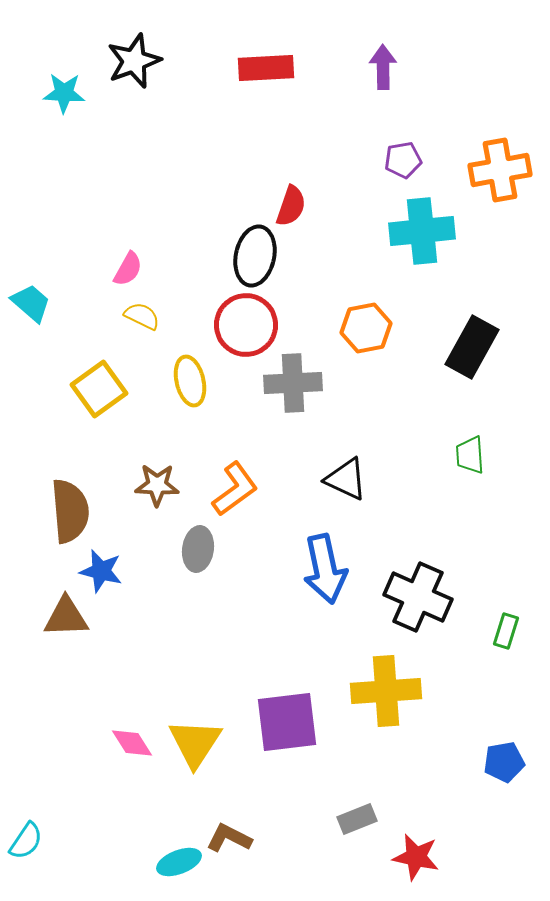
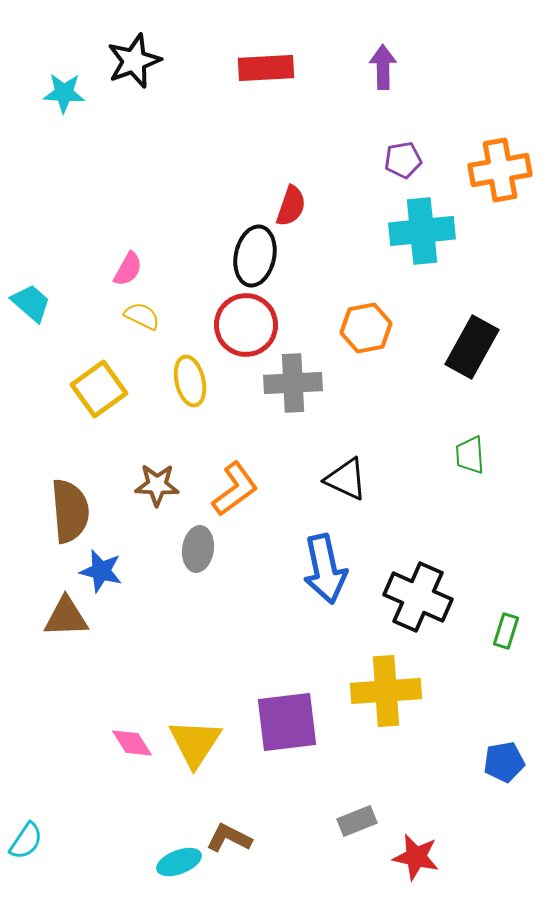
gray rectangle: moved 2 px down
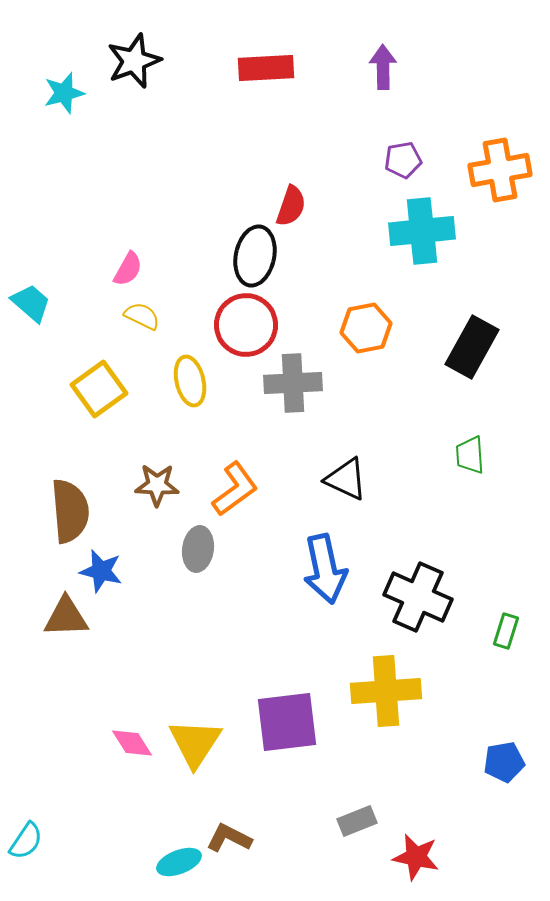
cyan star: rotated 18 degrees counterclockwise
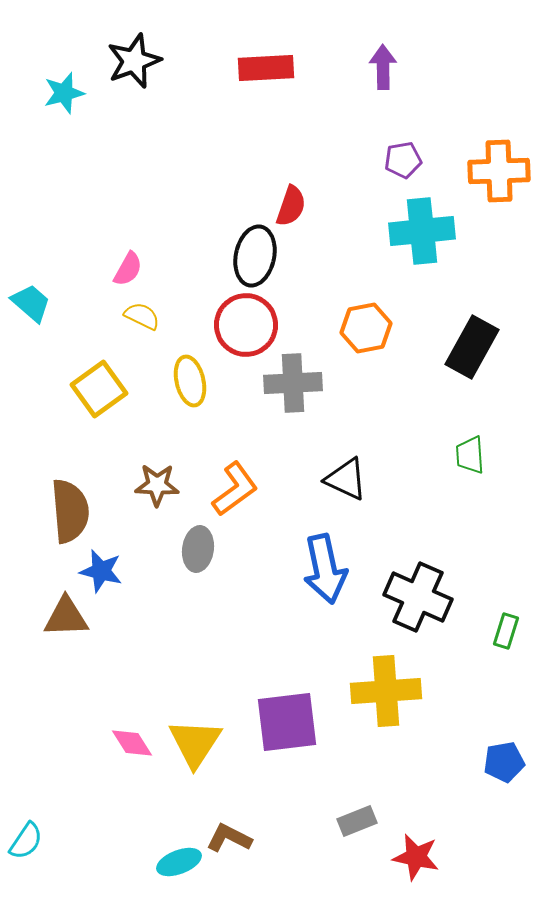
orange cross: moved 1 px left, 1 px down; rotated 8 degrees clockwise
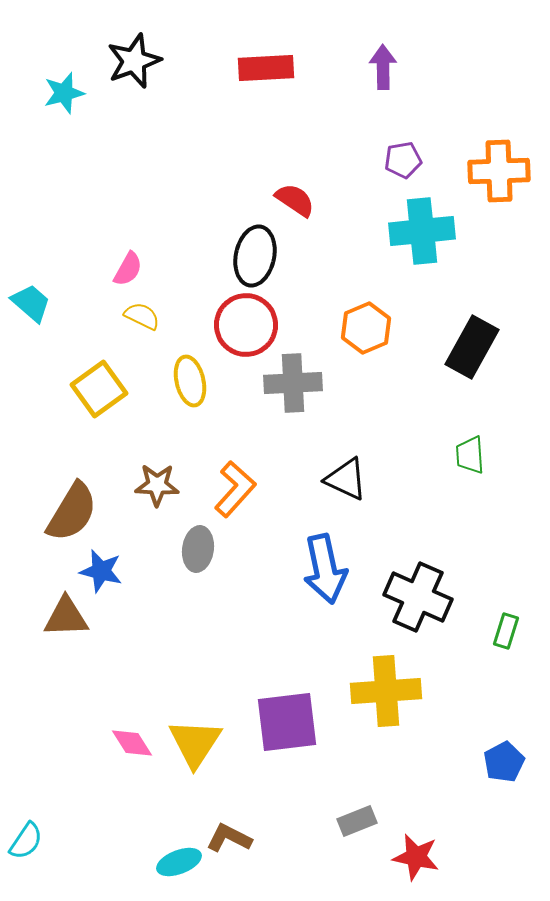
red semicircle: moved 4 px right, 6 px up; rotated 75 degrees counterclockwise
orange hexagon: rotated 12 degrees counterclockwise
orange L-shape: rotated 12 degrees counterclockwise
brown semicircle: moved 2 px right, 1 px down; rotated 36 degrees clockwise
blue pentagon: rotated 18 degrees counterclockwise
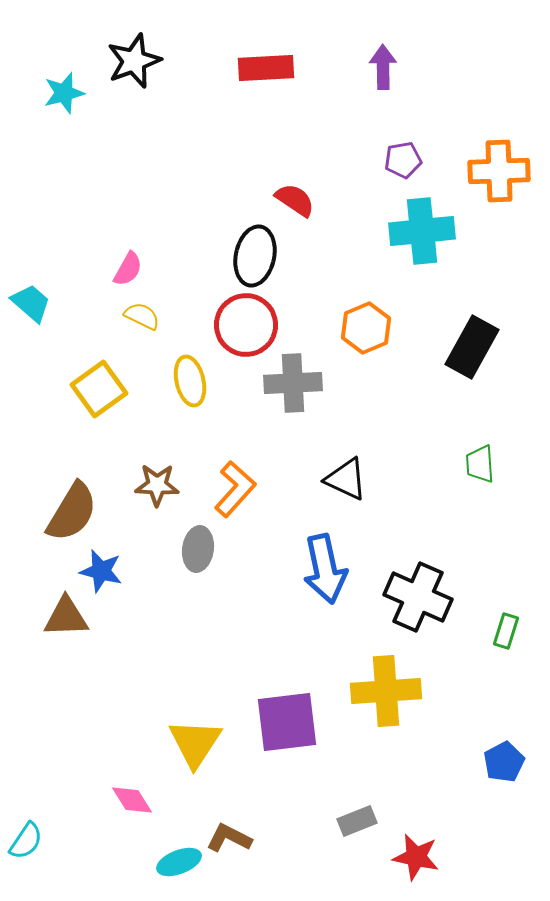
green trapezoid: moved 10 px right, 9 px down
pink diamond: moved 57 px down
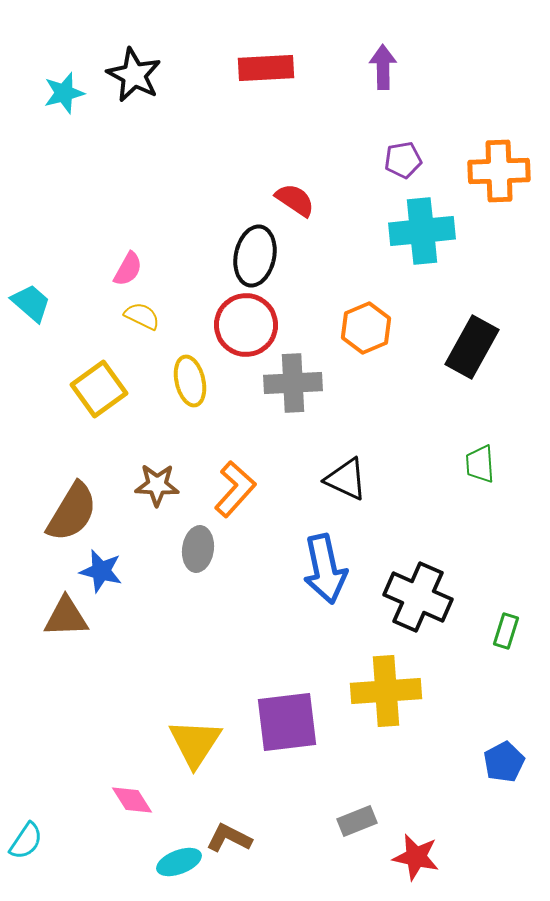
black star: moved 14 px down; rotated 24 degrees counterclockwise
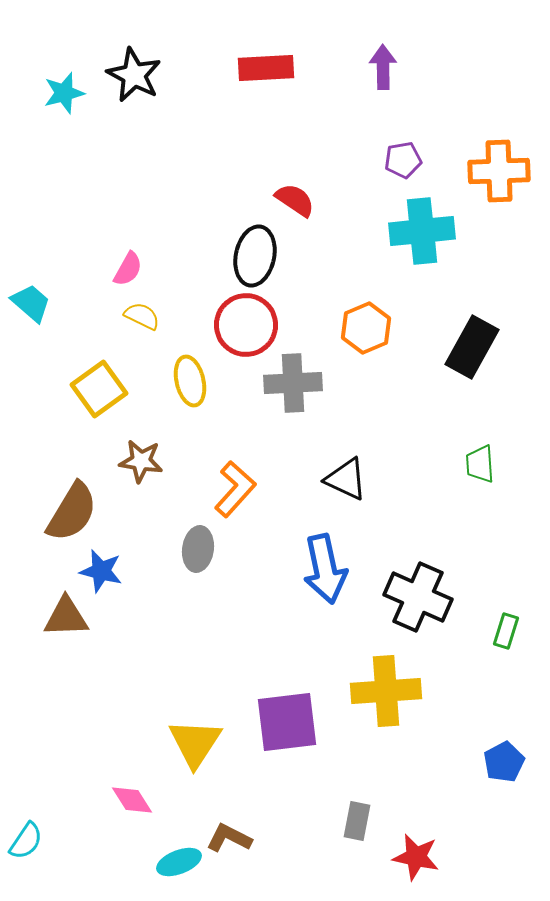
brown star: moved 16 px left, 24 px up; rotated 6 degrees clockwise
gray rectangle: rotated 57 degrees counterclockwise
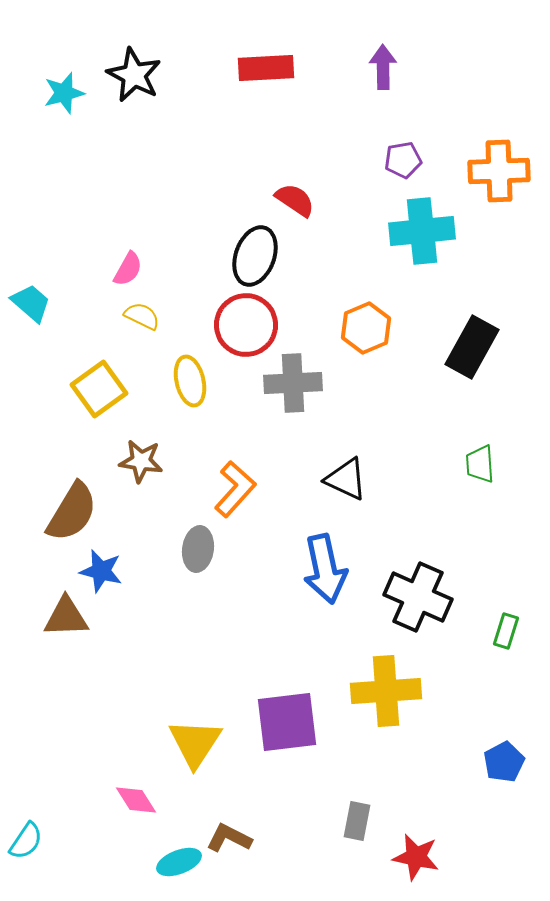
black ellipse: rotated 8 degrees clockwise
pink diamond: moved 4 px right
